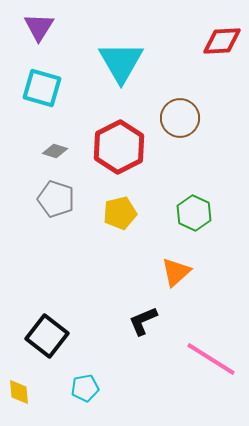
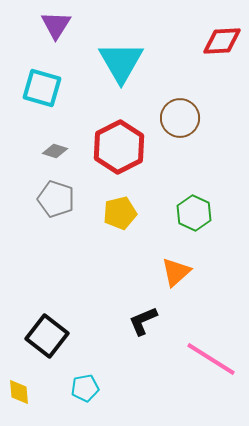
purple triangle: moved 17 px right, 2 px up
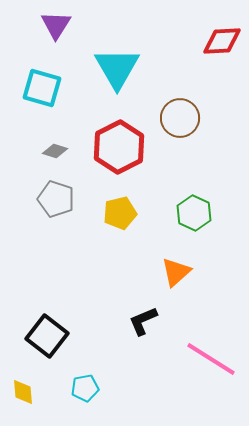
cyan triangle: moved 4 px left, 6 px down
yellow diamond: moved 4 px right
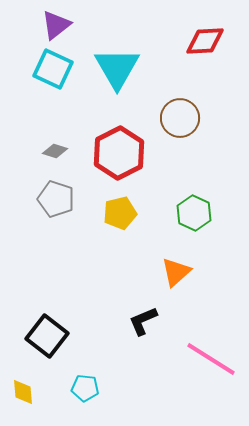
purple triangle: rotated 20 degrees clockwise
red diamond: moved 17 px left
cyan square: moved 11 px right, 19 px up; rotated 9 degrees clockwise
red hexagon: moved 6 px down
cyan pentagon: rotated 16 degrees clockwise
